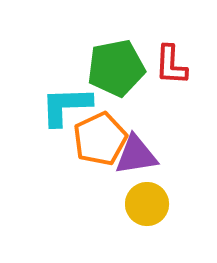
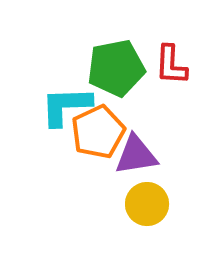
orange pentagon: moved 2 px left, 7 px up
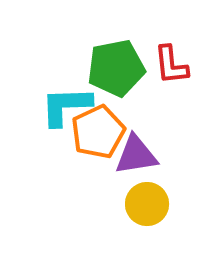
red L-shape: rotated 9 degrees counterclockwise
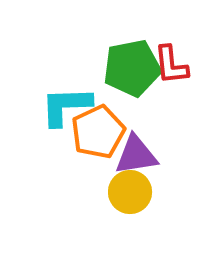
green pentagon: moved 16 px right
yellow circle: moved 17 px left, 12 px up
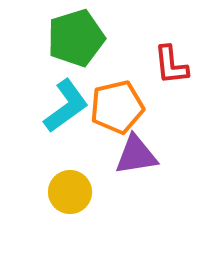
green pentagon: moved 56 px left, 30 px up; rotated 6 degrees counterclockwise
cyan L-shape: rotated 146 degrees clockwise
orange pentagon: moved 19 px right, 25 px up; rotated 12 degrees clockwise
yellow circle: moved 60 px left
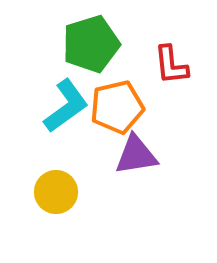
green pentagon: moved 15 px right, 6 px down
yellow circle: moved 14 px left
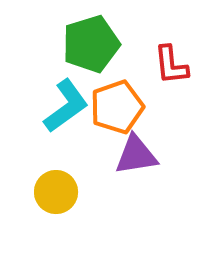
orange pentagon: rotated 6 degrees counterclockwise
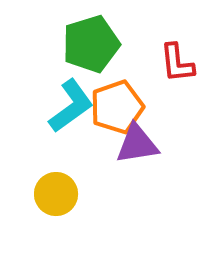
red L-shape: moved 6 px right, 2 px up
cyan L-shape: moved 5 px right
purple triangle: moved 1 px right, 11 px up
yellow circle: moved 2 px down
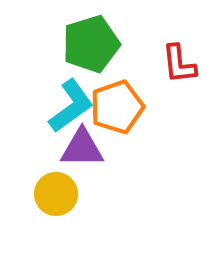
red L-shape: moved 2 px right, 1 px down
purple triangle: moved 55 px left, 4 px down; rotated 9 degrees clockwise
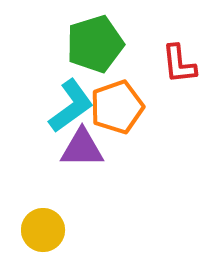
green pentagon: moved 4 px right
yellow circle: moved 13 px left, 36 px down
